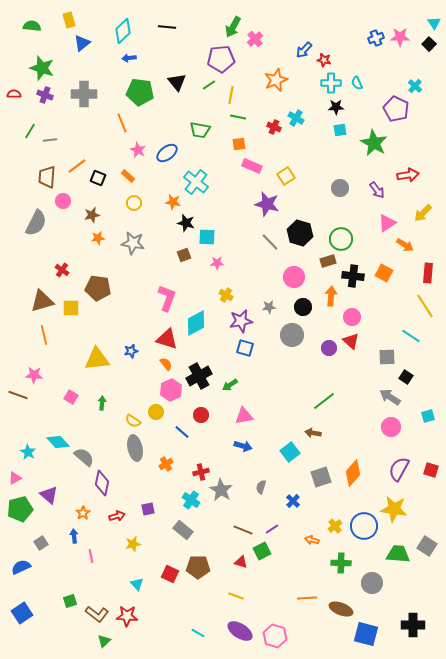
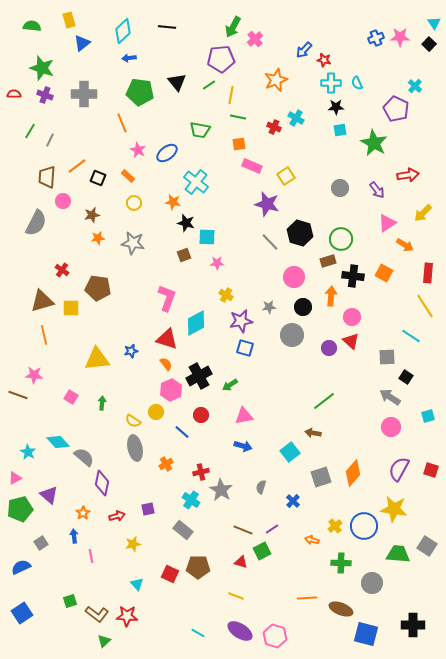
gray line at (50, 140): rotated 56 degrees counterclockwise
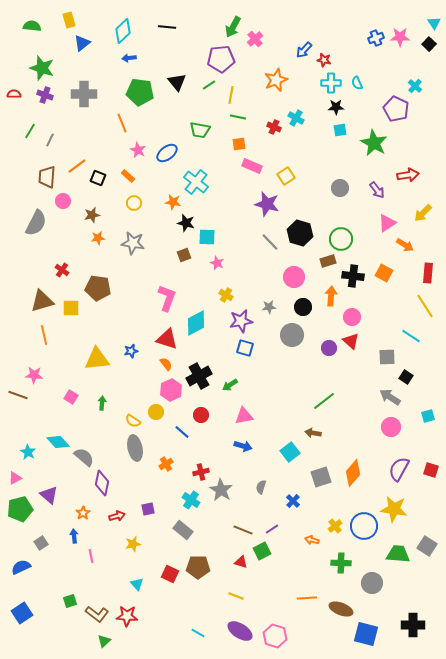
pink star at (217, 263): rotated 24 degrees clockwise
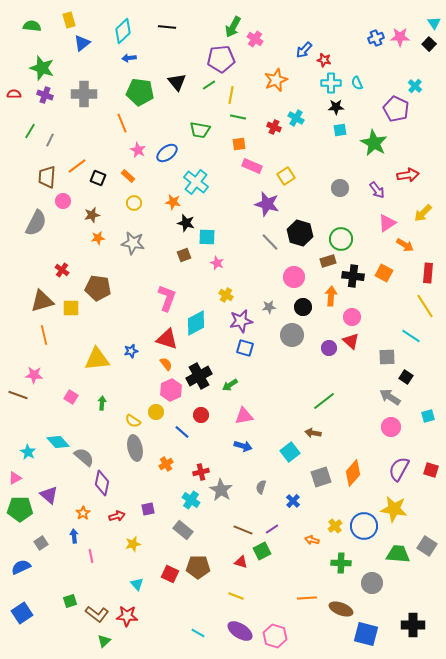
pink cross at (255, 39): rotated 14 degrees counterclockwise
green pentagon at (20, 509): rotated 15 degrees clockwise
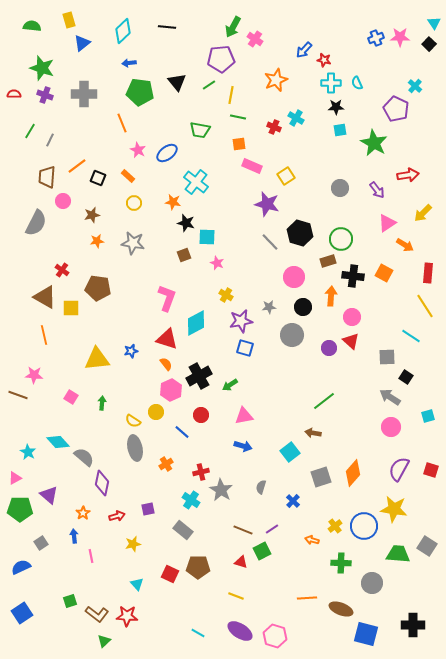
blue arrow at (129, 58): moved 5 px down
orange star at (98, 238): moved 1 px left, 3 px down
brown triangle at (42, 301): moved 3 px right, 4 px up; rotated 45 degrees clockwise
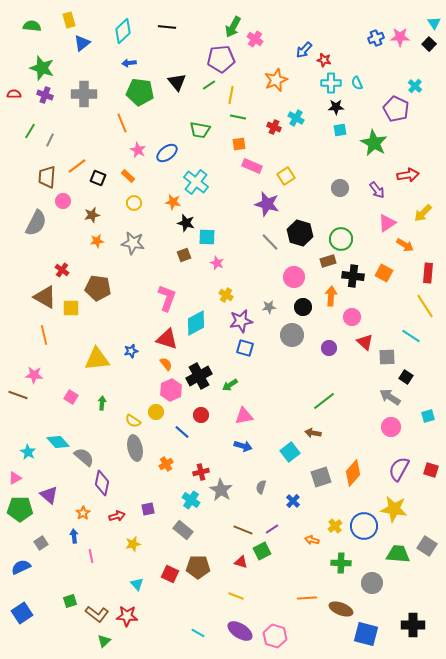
red triangle at (351, 341): moved 14 px right, 1 px down
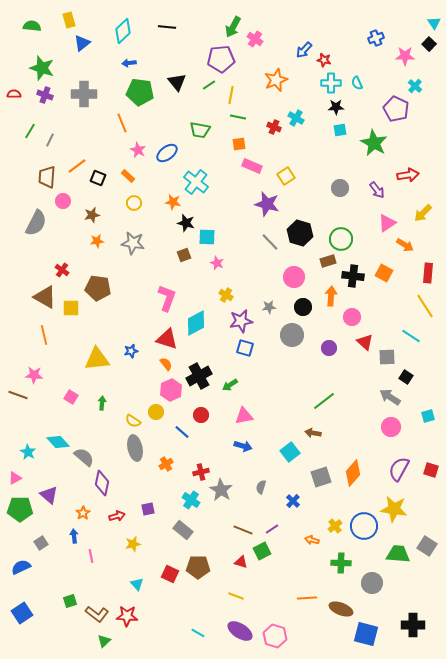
pink star at (400, 37): moved 5 px right, 19 px down
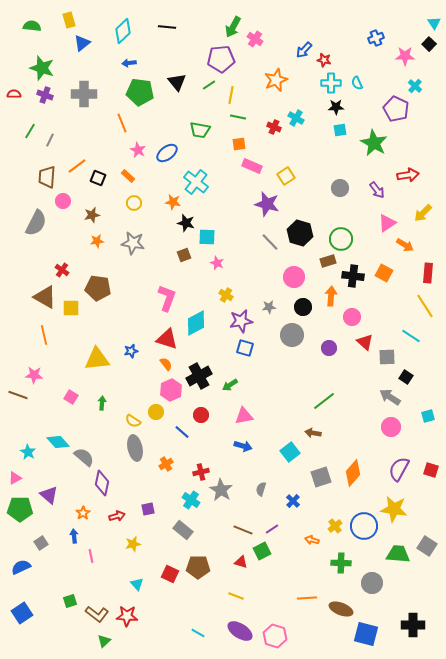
gray semicircle at (261, 487): moved 2 px down
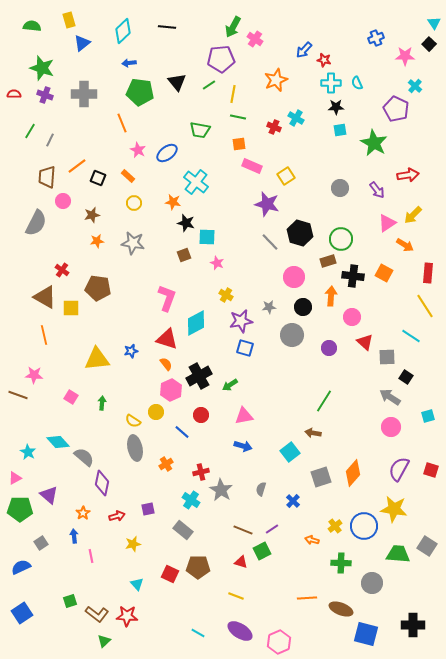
yellow line at (231, 95): moved 2 px right, 1 px up
yellow arrow at (423, 213): moved 10 px left, 2 px down
green line at (324, 401): rotated 20 degrees counterclockwise
pink hexagon at (275, 636): moved 4 px right, 6 px down; rotated 20 degrees clockwise
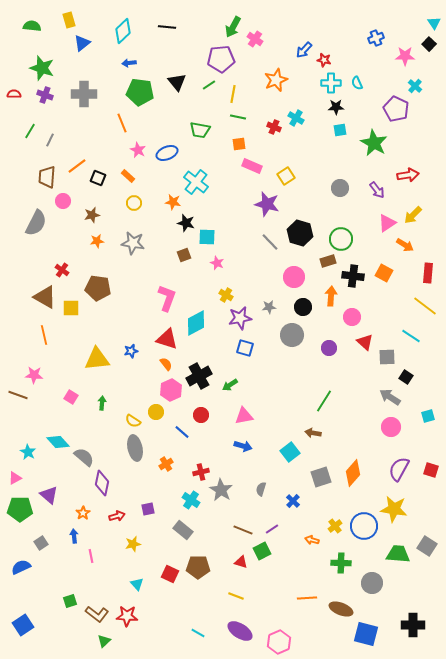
blue ellipse at (167, 153): rotated 15 degrees clockwise
yellow line at (425, 306): rotated 20 degrees counterclockwise
purple star at (241, 321): moved 1 px left, 3 px up
blue square at (22, 613): moved 1 px right, 12 px down
